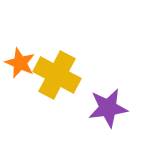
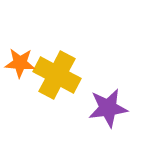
orange star: rotated 20 degrees counterclockwise
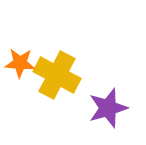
purple star: rotated 9 degrees counterclockwise
